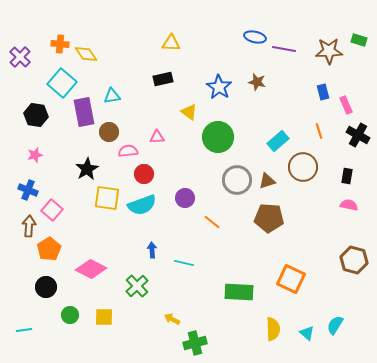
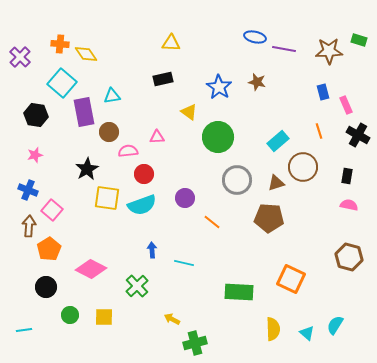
brown triangle at (267, 181): moved 9 px right, 2 px down
brown hexagon at (354, 260): moved 5 px left, 3 px up
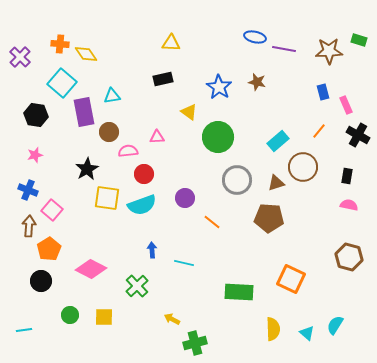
orange line at (319, 131): rotated 56 degrees clockwise
black circle at (46, 287): moved 5 px left, 6 px up
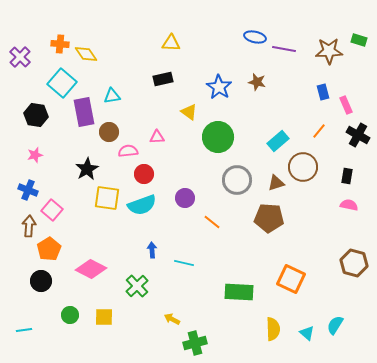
brown hexagon at (349, 257): moved 5 px right, 6 px down
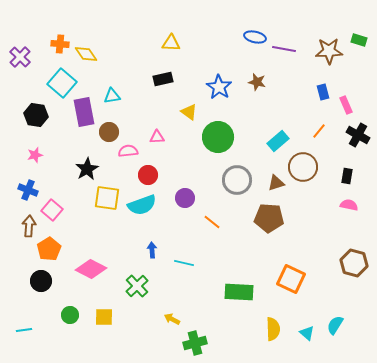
red circle at (144, 174): moved 4 px right, 1 px down
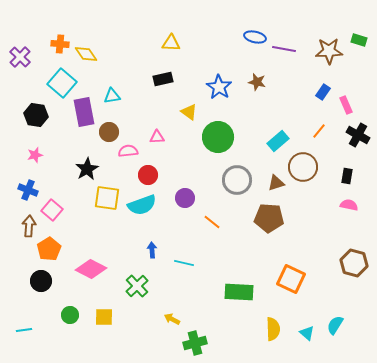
blue rectangle at (323, 92): rotated 49 degrees clockwise
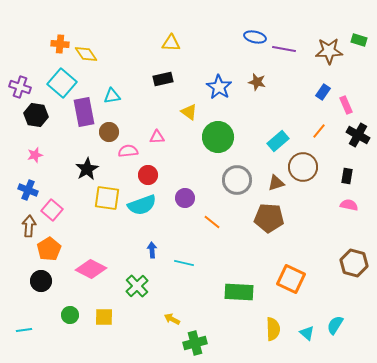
purple cross at (20, 57): moved 30 px down; rotated 25 degrees counterclockwise
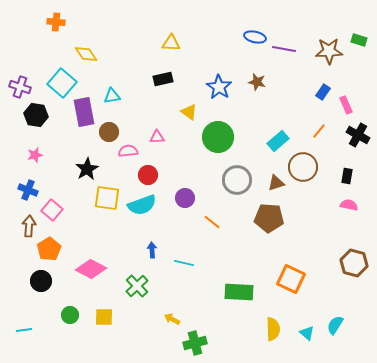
orange cross at (60, 44): moved 4 px left, 22 px up
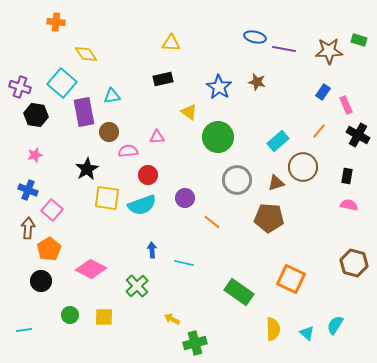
brown arrow at (29, 226): moved 1 px left, 2 px down
green rectangle at (239, 292): rotated 32 degrees clockwise
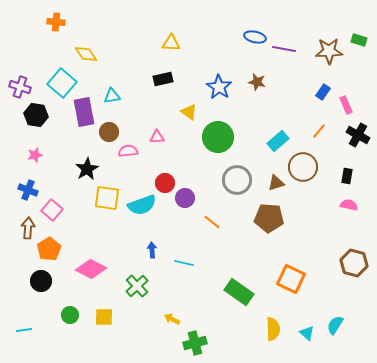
red circle at (148, 175): moved 17 px right, 8 px down
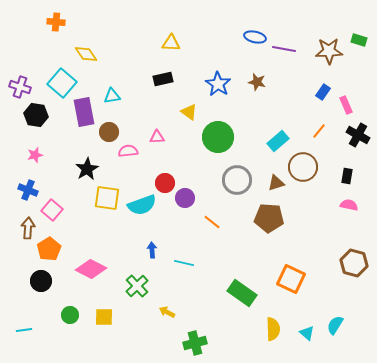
blue star at (219, 87): moved 1 px left, 3 px up
green rectangle at (239, 292): moved 3 px right, 1 px down
yellow arrow at (172, 319): moved 5 px left, 7 px up
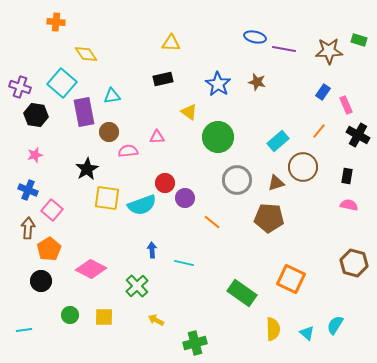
yellow arrow at (167, 312): moved 11 px left, 8 px down
